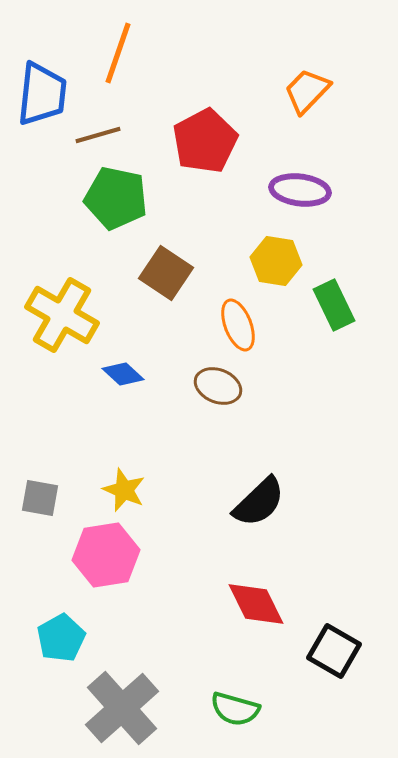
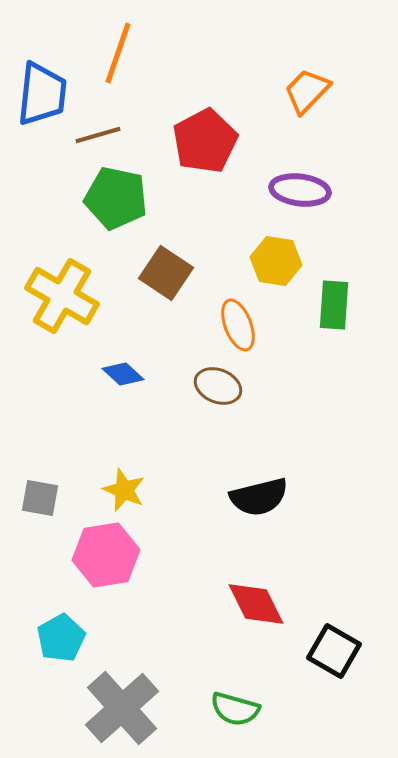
green rectangle: rotated 30 degrees clockwise
yellow cross: moved 19 px up
black semicircle: moved 5 px up; rotated 30 degrees clockwise
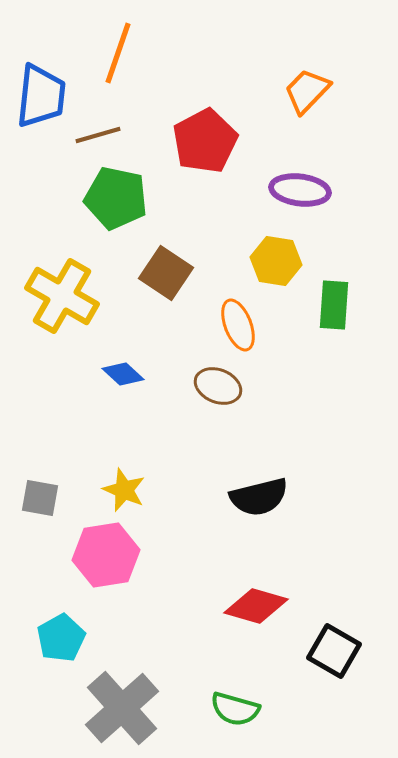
blue trapezoid: moved 1 px left, 2 px down
red diamond: moved 2 px down; rotated 48 degrees counterclockwise
